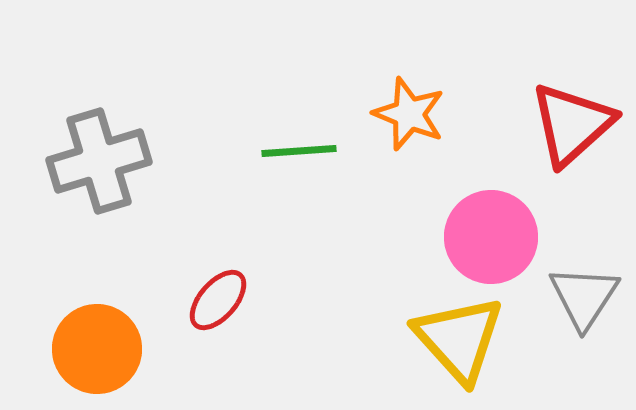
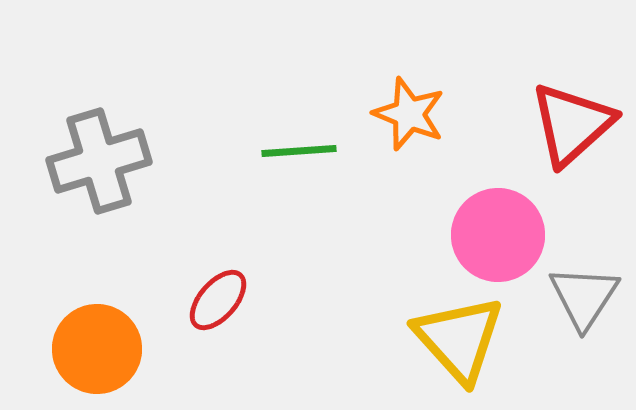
pink circle: moved 7 px right, 2 px up
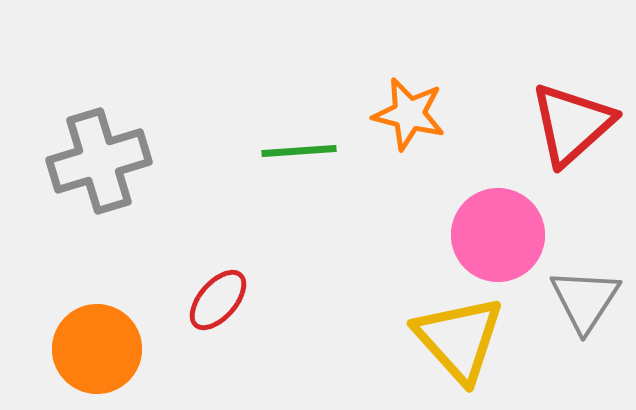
orange star: rotated 8 degrees counterclockwise
gray triangle: moved 1 px right, 3 px down
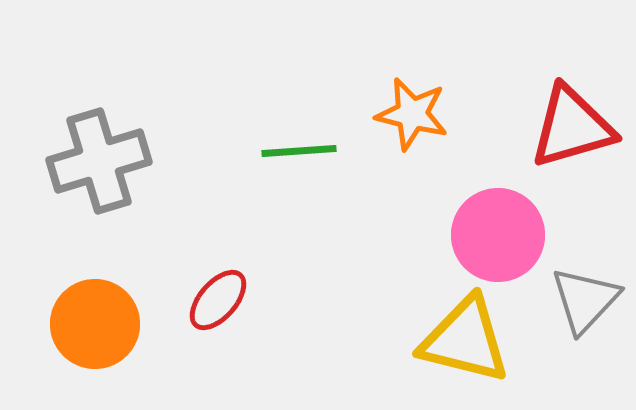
orange star: moved 3 px right
red triangle: moved 3 px down; rotated 26 degrees clockwise
gray triangle: rotated 10 degrees clockwise
yellow triangle: moved 6 px right, 1 px down; rotated 34 degrees counterclockwise
orange circle: moved 2 px left, 25 px up
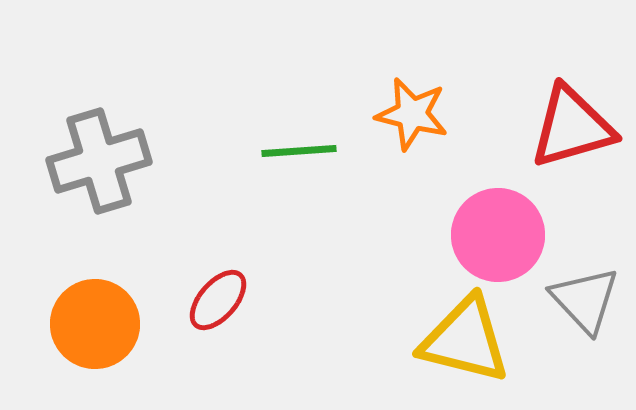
gray triangle: rotated 26 degrees counterclockwise
